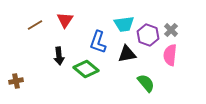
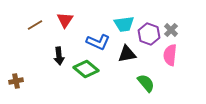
purple hexagon: moved 1 px right, 1 px up
blue L-shape: rotated 85 degrees counterclockwise
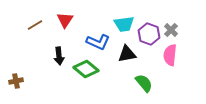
green semicircle: moved 2 px left
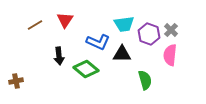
black triangle: moved 5 px left; rotated 12 degrees clockwise
green semicircle: moved 1 px right, 3 px up; rotated 24 degrees clockwise
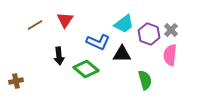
cyan trapezoid: rotated 30 degrees counterclockwise
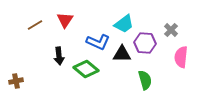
purple hexagon: moved 4 px left, 9 px down; rotated 15 degrees counterclockwise
pink semicircle: moved 11 px right, 2 px down
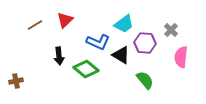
red triangle: rotated 12 degrees clockwise
black triangle: moved 1 px left, 1 px down; rotated 30 degrees clockwise
green semicircle: rotated 24 degrees counterclockwise
